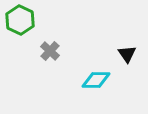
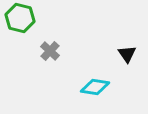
green hexagon: moved 2 px up; rotated 12 degrees counterclockwise
cyan diamond: moved 1 px left, 7 px down; rotated 8 degrees clockwise
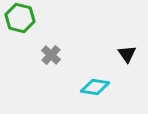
gray cross: moved 1 px right, 4 px down
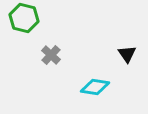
green hexagon: moved 4 px right
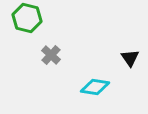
green hexagon: moved 3 px right
black triangle: moved 3 px right, 4 px down
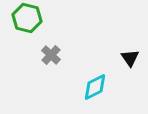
cyan diamond: rotated 36 degrees counterclockwise
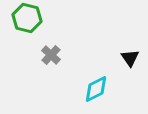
cyan diamond: moved 1 px right, 2 px down
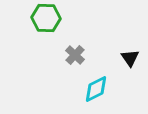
green hexagon: moved 19 px right; rotated 12 degrees counterclockwise
gray cross: moved 24 px right
